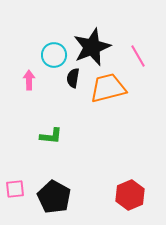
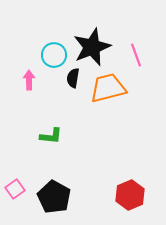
pink line: moved 2 px left, 1 px up; rotated 10 degrees clockwise
pink square: rotated 30 degrees counterclockwise
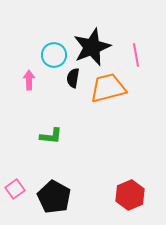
pink line: rotated 10 degrees clockwise
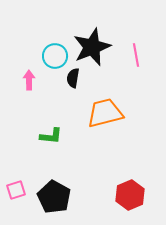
cyan circle: moved 1 px right, 1 px down
orange trapezoid: moved 3 px left, 25 px down
pink square: moved 1 px right, 1 px down; rotated 18 degrees clockwise
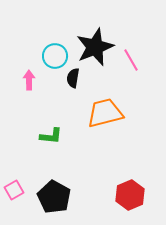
black star: moved 3 px right
pink line: moved 5 px left, 5 px down; rotated 20 degrees counterclockwise
pink square: moved 2 px left; rotated 12 degrees counterclockwise
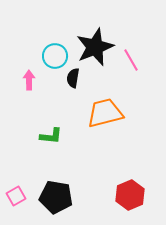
pink square: moved 2 px right, 6 px down
black pentagon: moved 2 px right; rotated 20 degrees counterclockwise
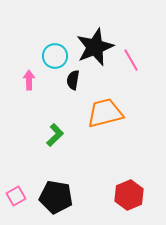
black semicircle: moved 2 px down
green L-shape: moved 4 px right, 1 px up; rotated 50 degrees counterclockwise
red hexagon: moved 1 px left
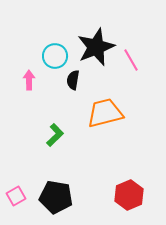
black star: moved 1 px right
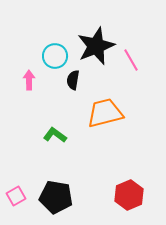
black star: moved 1 px up
green L-shape: rotated 100 degrees counterclockwise
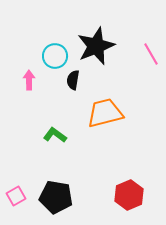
pink line: moved 20 px right, 6 px up
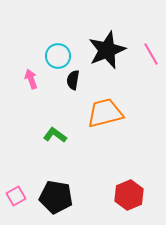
black star: moved 11 px right, 4 px down
cyan circle: moved 3 px right
pink arrow: moved 2 px right, 1 px up; rotated 18 degrees counterclockwise
